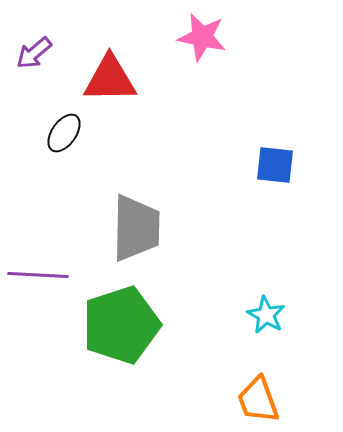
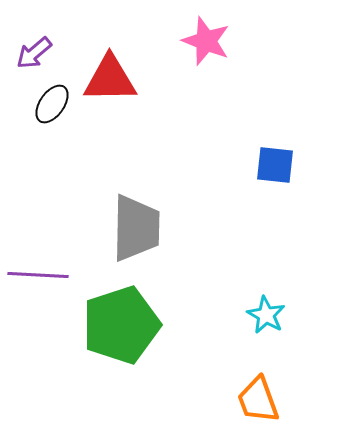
pink star: moved 4 px right, 4 px down; rotated 9 degrees clockwise
black ellipse: moved 12 px left, 29 px up
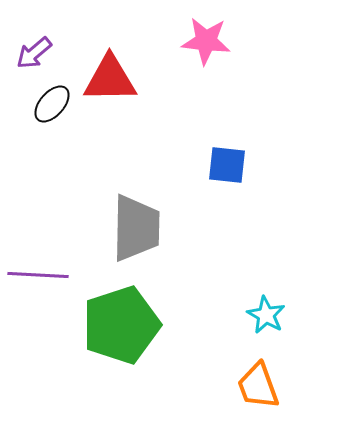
pink star: rotated 15 degrees counterclockwise
black ellipse: rotated 6 degrees clockwise
blue square: moved 48 px left
orange trapezoid: moved 14 px up
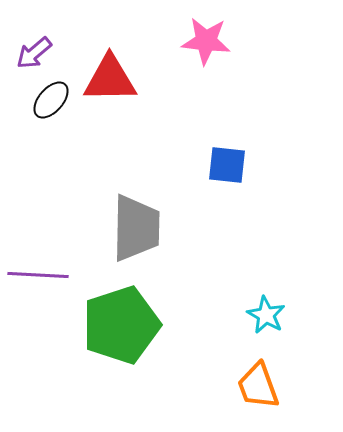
black ellipse: moved 1 px left, 4 px up
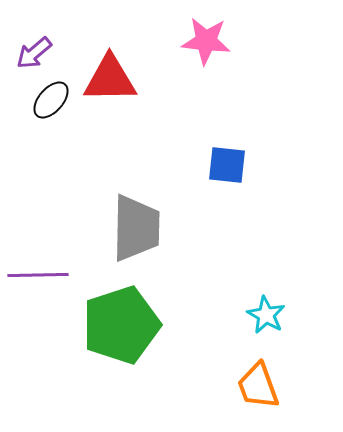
purple line: rotated 4 degrees counterclockwise
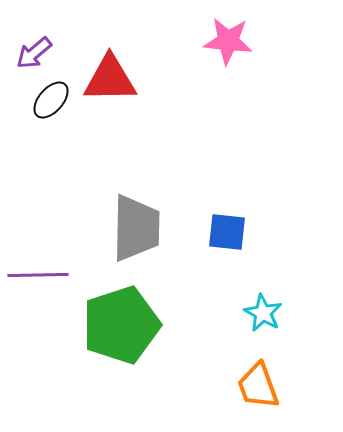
pink star: moved 22 px right
blue square: moved 67 px down
cyan star: moved 3 px left, 2 px up
